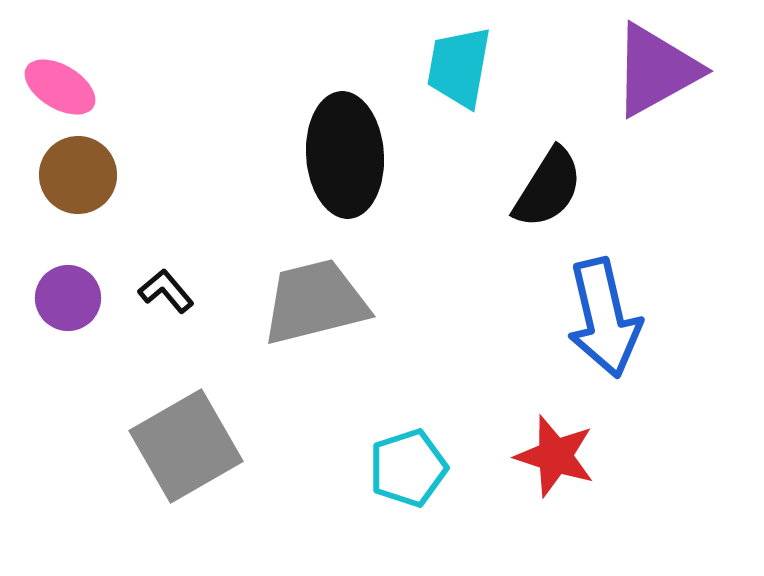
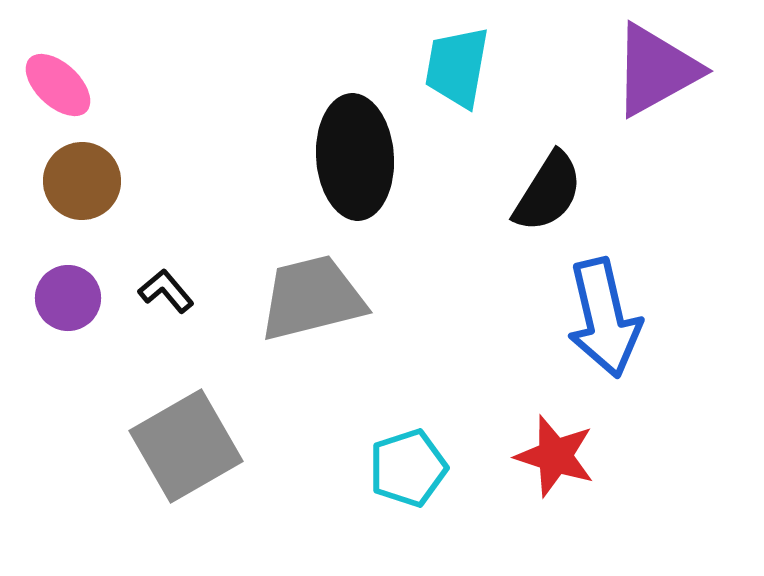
cyan trapezoid: moved 2 px left
pink ellipse: moved 2 px left, 2 px up; rotated 12 degrees clockwise
black ellipse: moved 10 px right, 2 px down
brown circle: moved 4 px right, 6 px down
black semicircle: moved 4 px down
gray trapezoid: moved 3 px left, 4 px up
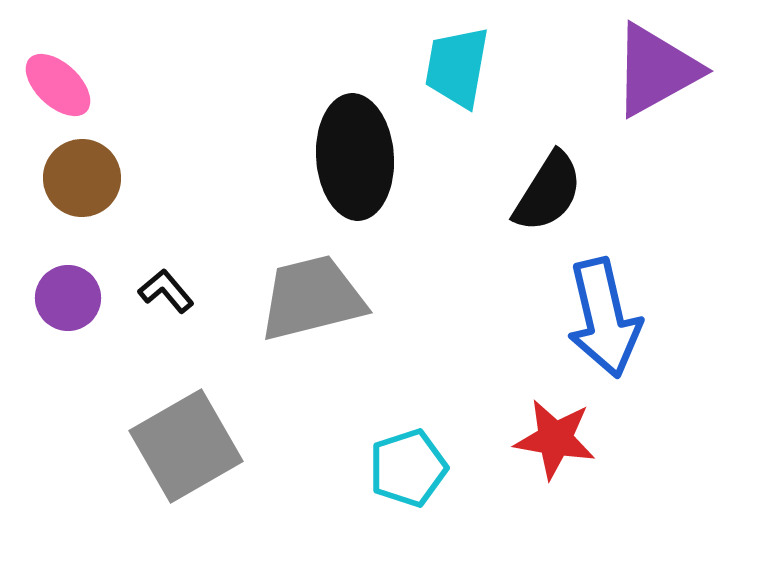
brown circle: moved 3 px up
red star: moved 17 px up; rotated 8 degrees counterclockwise
